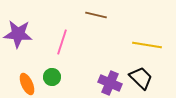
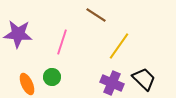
brown line: rotated 20 degrees clockwise
yellow line: moved 28 px left, 1 px down; rotated 64 degrees counterclockwise
black trapezoid: moved 3 px right, 1 px down
purple cross: moved 2 px right
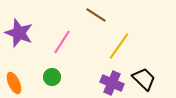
purple star: moved 1 px right, 1 px up; rotated 16 degrees clockwise
pink line: rotated 15 degrees clockwise
orange ellipse: moved 13 px left, 1 px up
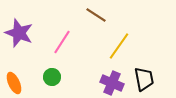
black trapezoid: rotated 35 degrees clockwise
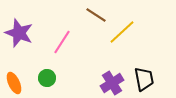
yellow line: moved 3 px right, 14 px up; rotated 12 degrees clockwise
green circle: moved 5 px left, 1 px down
purple cross: rotated 35 degrees clockwise
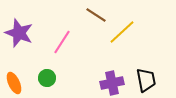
black trapezoid: moved 2 px right, 1 px down
purple cross: rotated 20 degrees clockwise
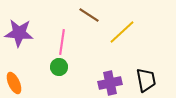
brown line: moved 7 px left
purple star: rotated 16 degrees counterclockwise
pink line: rotated 25 degrees counterclockwise
green circle: moved 12 px right, 11 px up
purple cross: moved 2 px left
